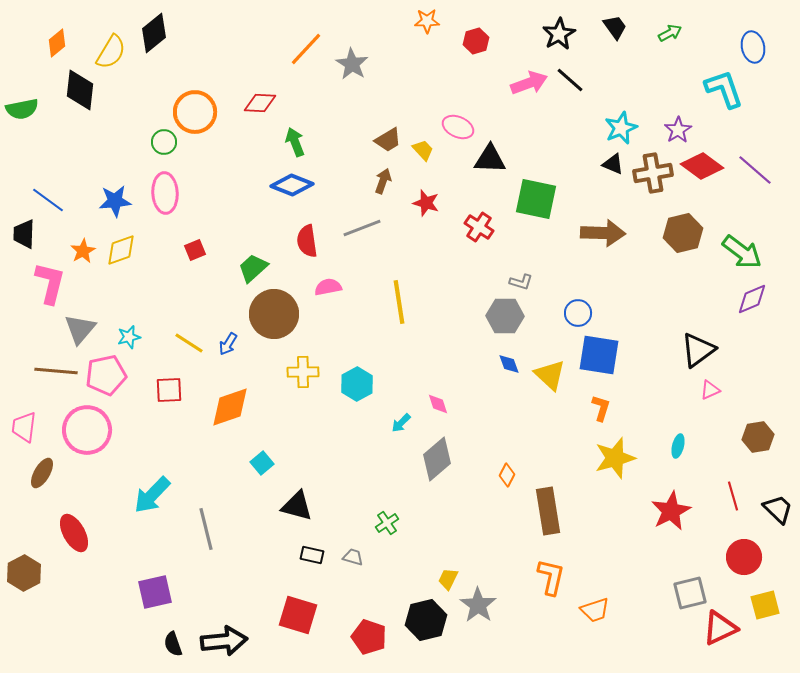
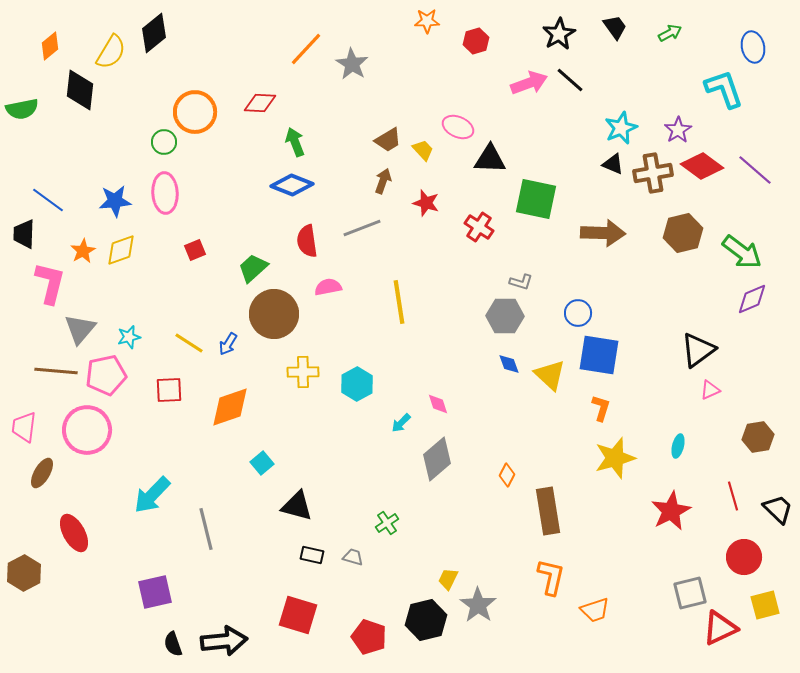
orange diamond at (57, 43): moved 7 px left, 3 px down
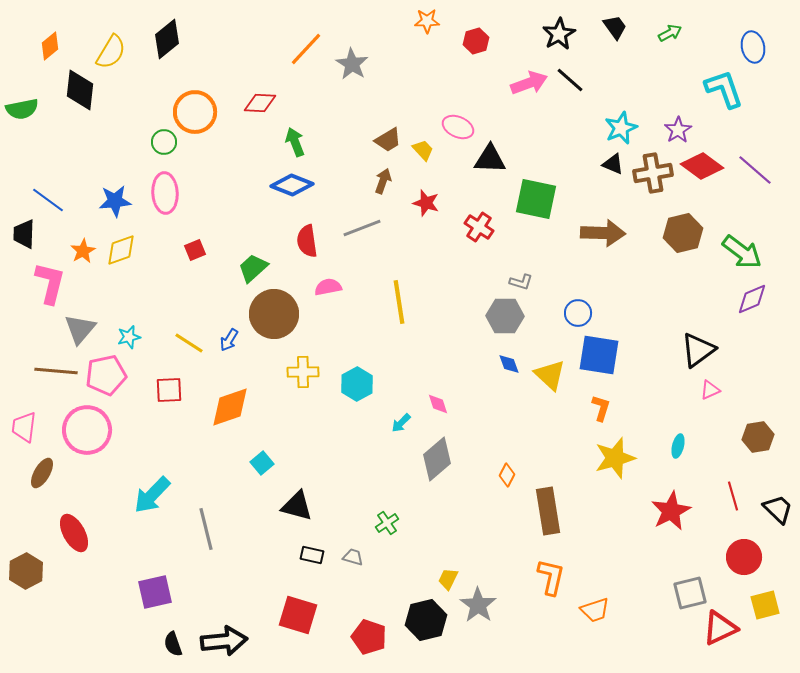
black diamond at (154, 33): moved 13 px right, 6 px down
blue arrow at (228, 344): moved 1 px right, 4 px up
brown hexagon at (24, 573): moved 2 px right, 2 px up
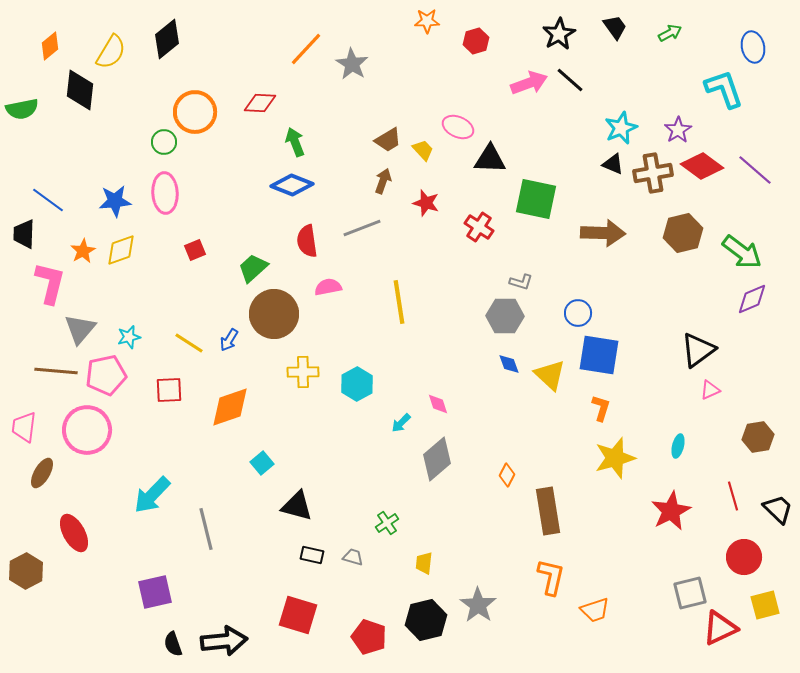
yellow trapezoid at (448, 579): moved 24 px left, 16 px up; rotated 20 degrees counterclockwise
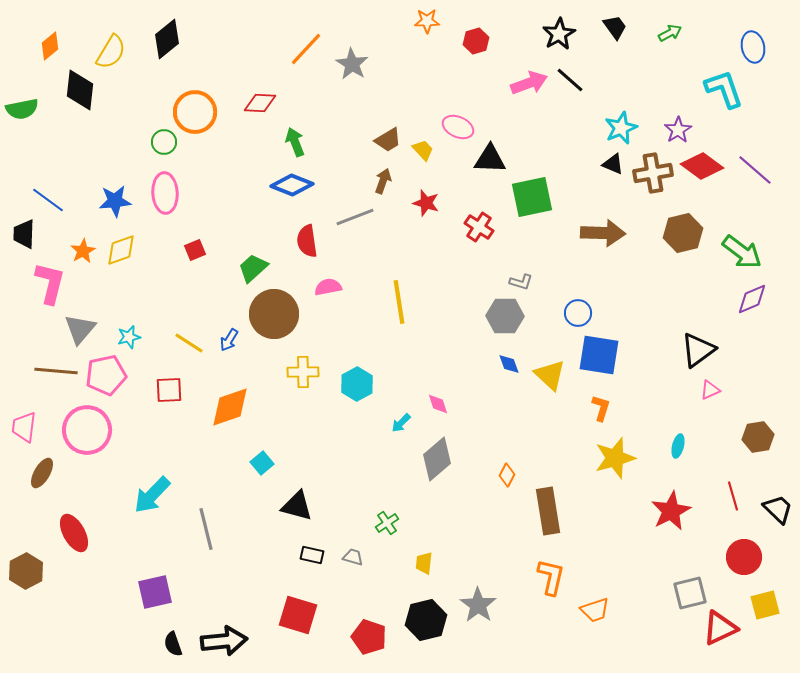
green square at (536, 199): moved 4 px left, 2 px up; rotated 24 degrees counterclockwise
gray line at (362, 228): moved 7 px left, 11 px up
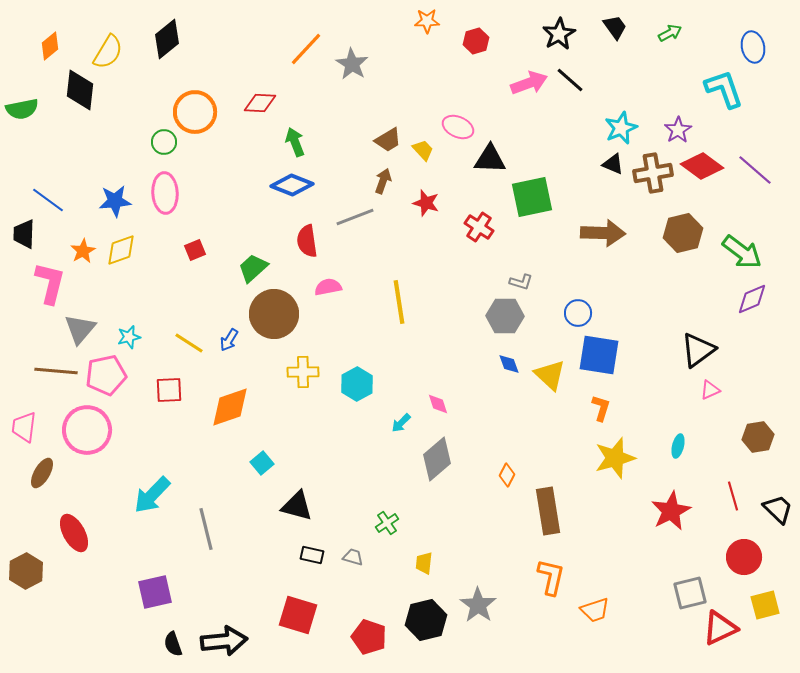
yellow semicircle at (111, 52): moved 3 px left
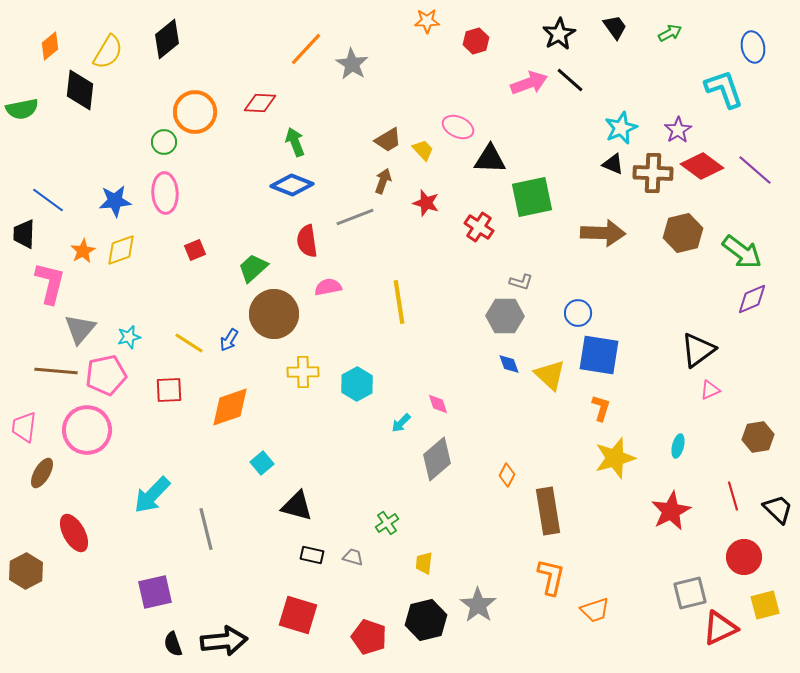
brown cross at (653, 173): rotated 12 degrees clockwise
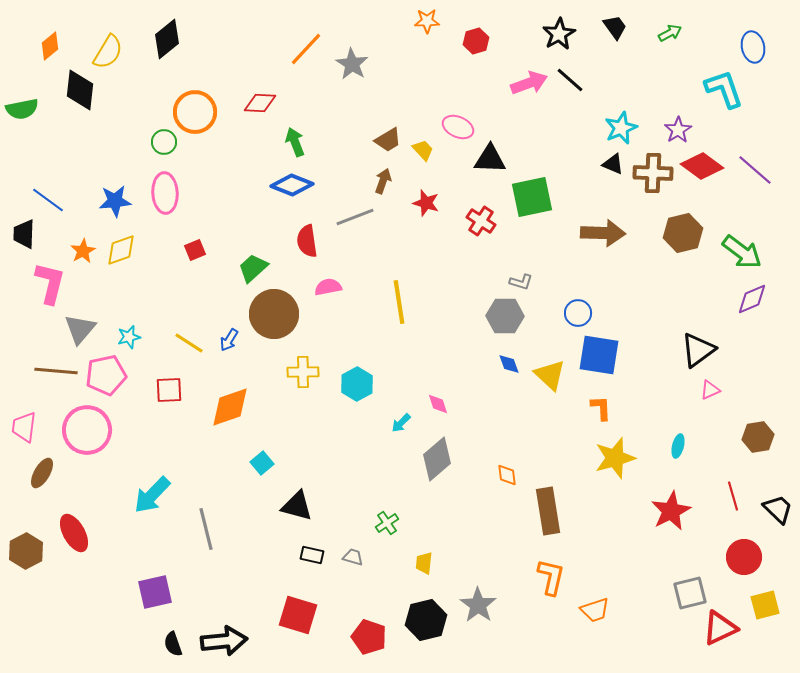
red cross at (479, 227): moved 2 px right, 6 px up
orange L-shape at (601, 408): rotated 20 degrees counterclockwise
orange diamond at (507, 475): rotated 35 degrees counterclockwise
brown hexagon at (26, 571): moved 20 px up
